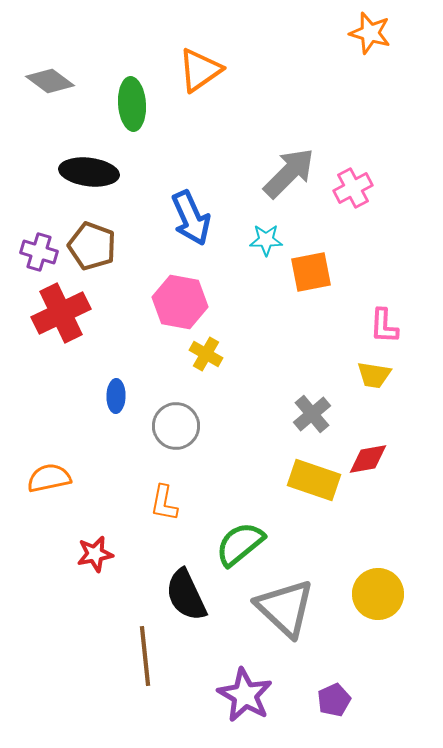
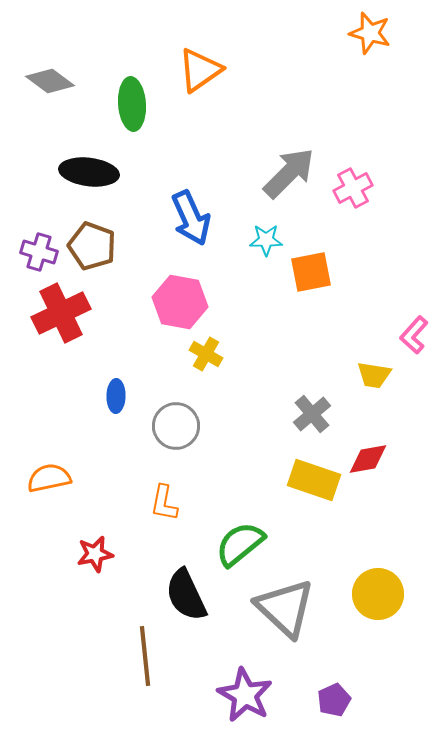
pink L-shape: moved 30 px right, 9 px down; rotated 39 degrees clockwise
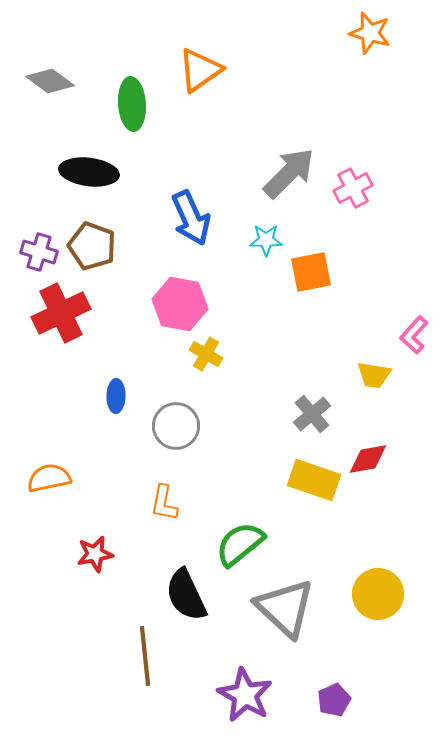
pink hexagon: moved 2 px down
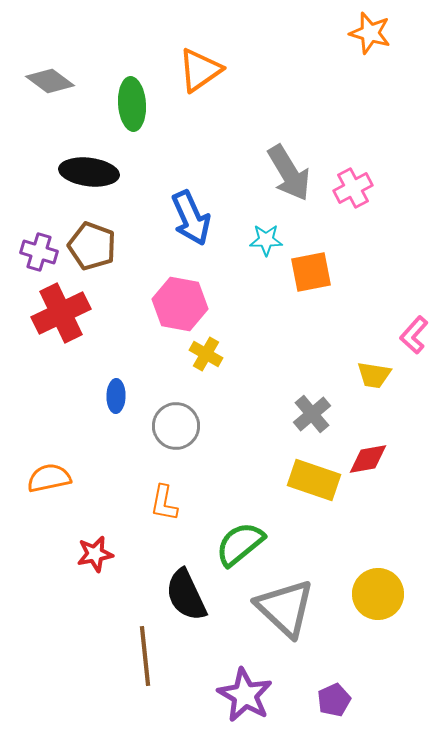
gray arrow: rotated 104 degrees clockwise
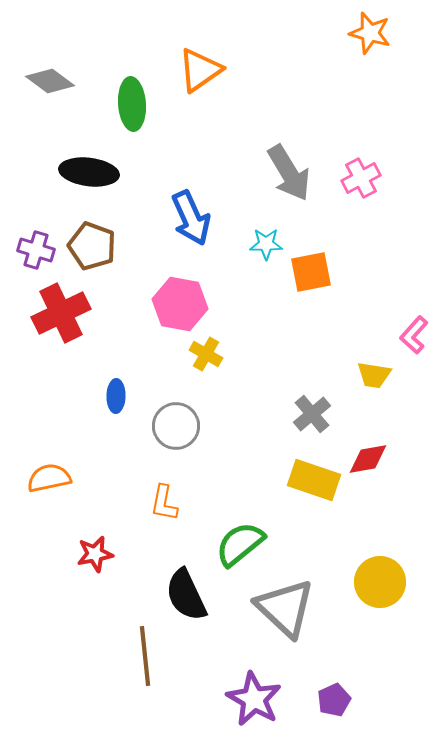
pink cross: moved 8 px right, 10 px up
cyan star: moved 4 px down
purple cross: moved 3 px left, 2 px up
yellow circle: moved 2 px right, 12 px up
purple star: moved 9 px right, 4 px down
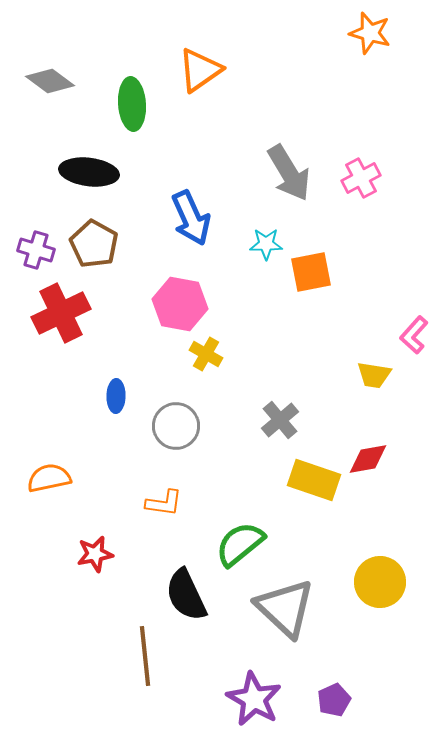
brown pentagon: moved 2 px right, 2 px up; rotated 9 degrees clockwise
gray cross: moved 32 px left, 6 px down
orange L-shape: rotated 93 degrees counterclockwise
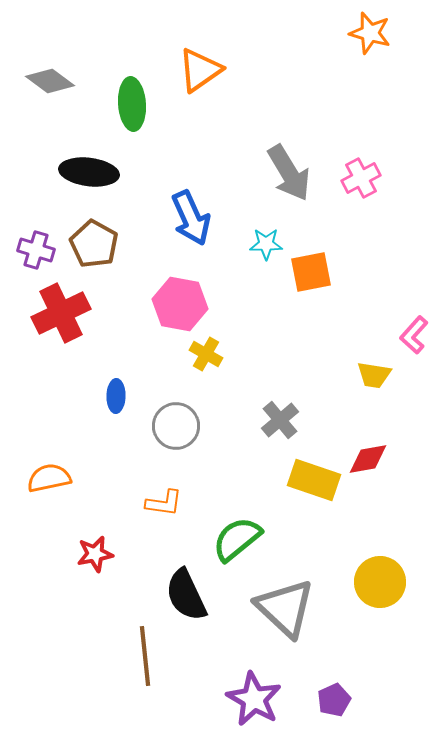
green semicircle: moved 3 px left, 5 px up
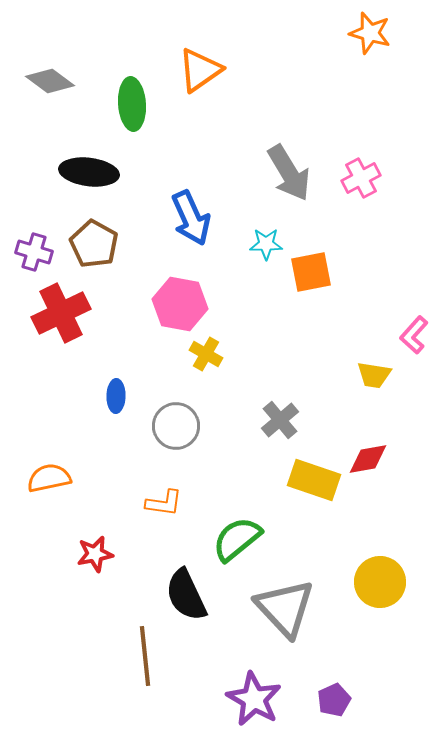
purple cross: moved 2 px left, 2 px down
gray triangle: rotated 4 degrees clockwise
